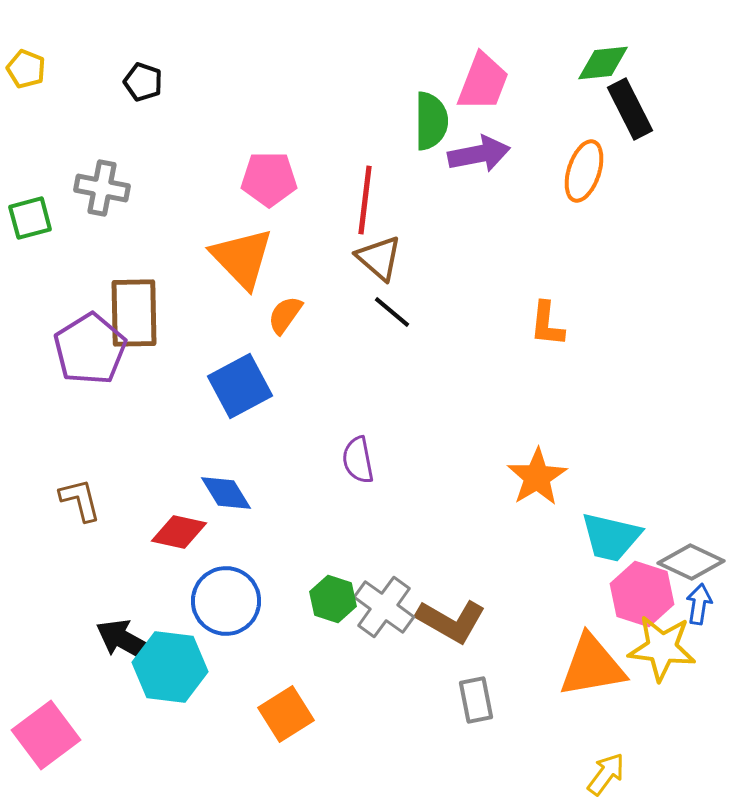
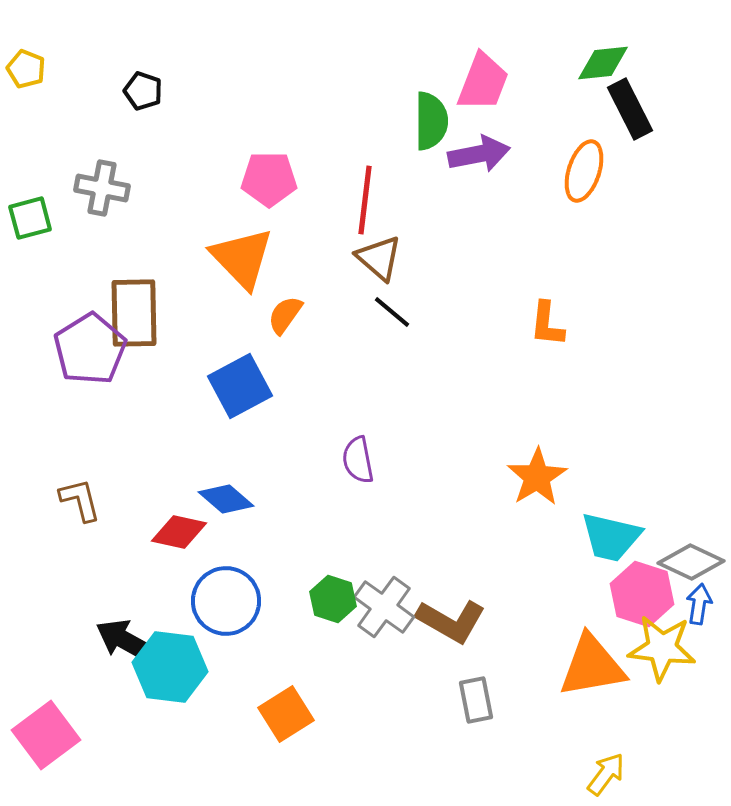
black pentagon at (143, 82): moved 9 px down
blue diamond at (226, 493): moved 6 px down; rotated 18 degrees counterclockwise
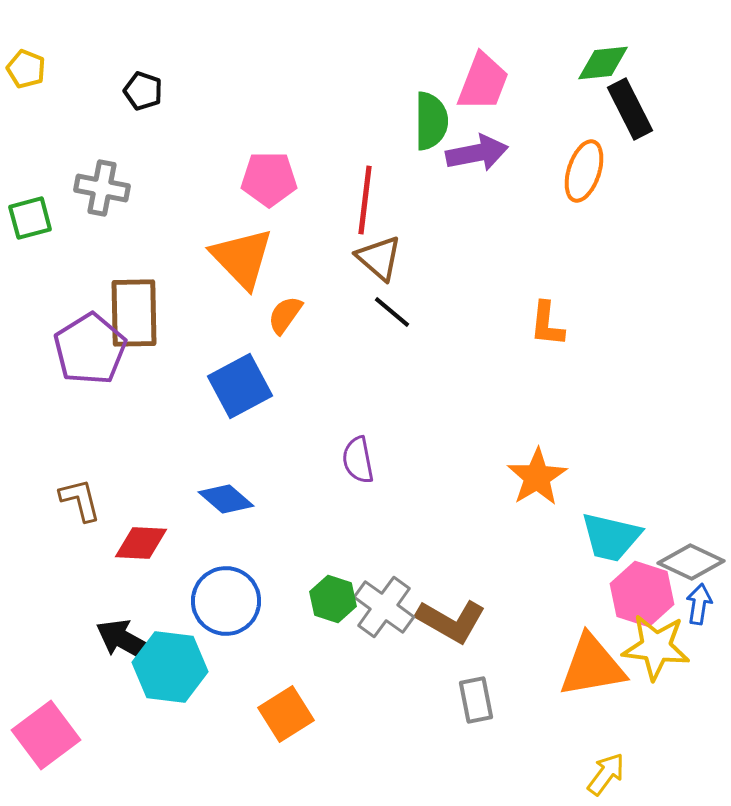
purple arrow at (479, 154): moved 2 px left, 1 px up
red diamond at (179, 532): moved 38 px left, 11 px down; rotated 10 degrees counterclockwise
yellow star at (662, 648): moved 6 px left, 1 px up
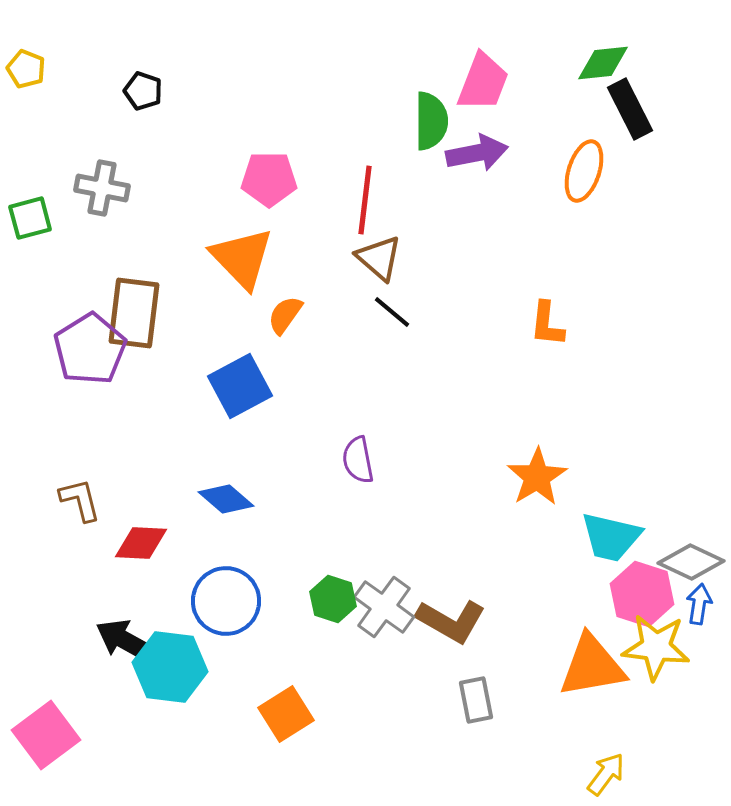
brown rectangle at (134, 313): rotated 8 degrees clockwise
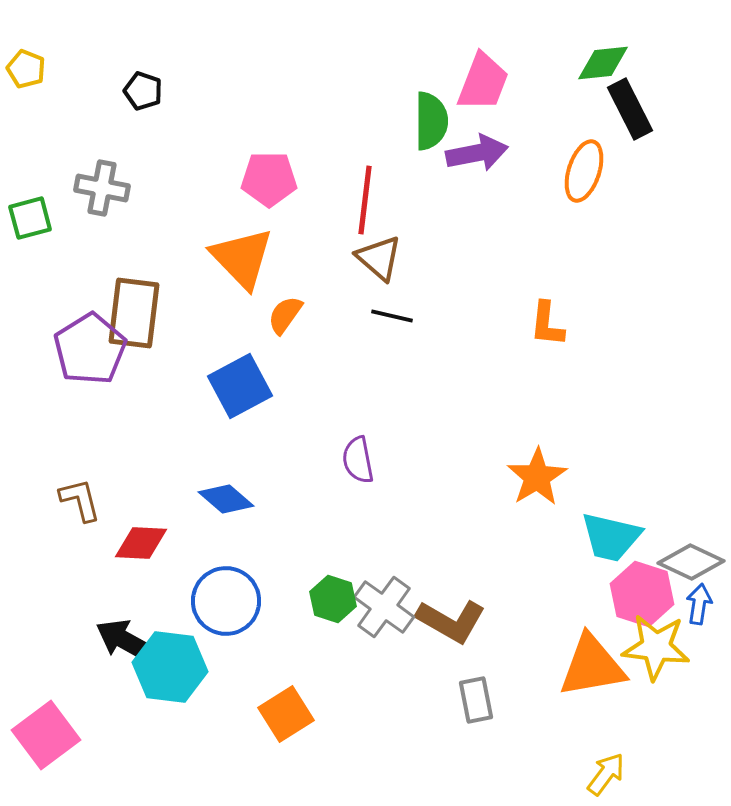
black line at (392, 312): moved 4 px down; rotated 27 degrees counterclockwise
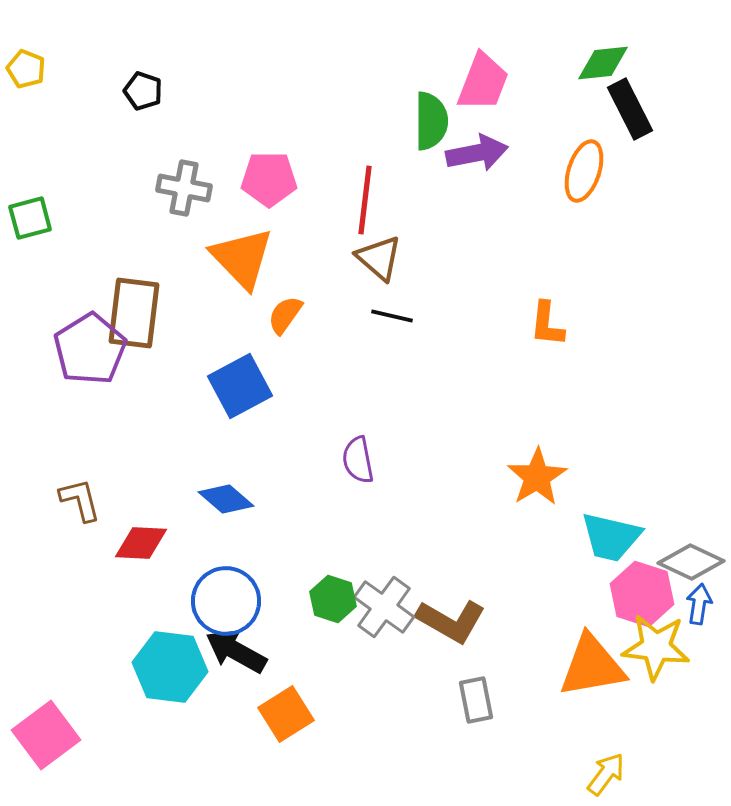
gray cross at (102, 188): moved 82 px right
black arrow at (126, 641): moved 110 px right, 10 px down
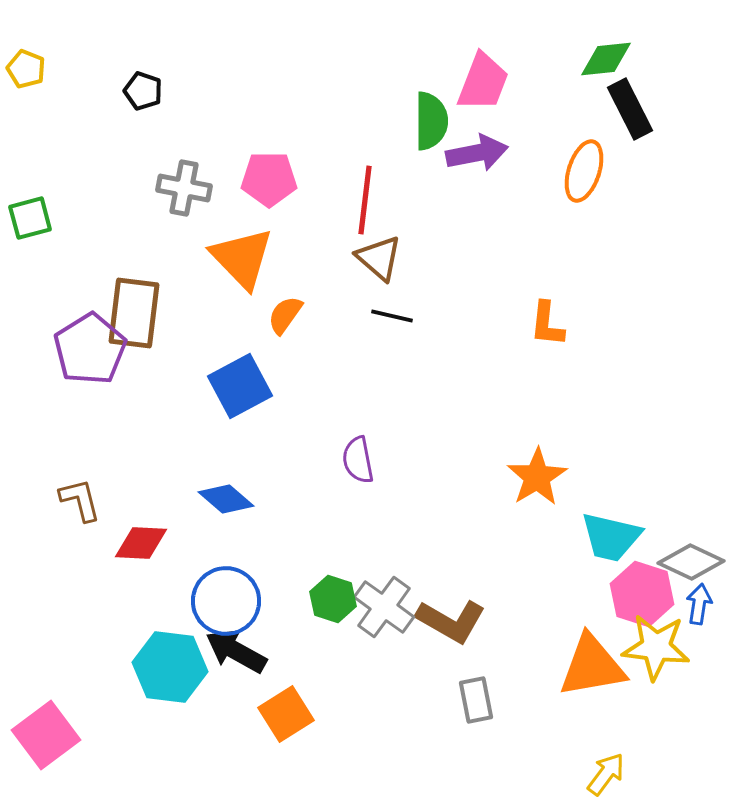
green diamond at (603, 63): moved 3 px right, 4 px up
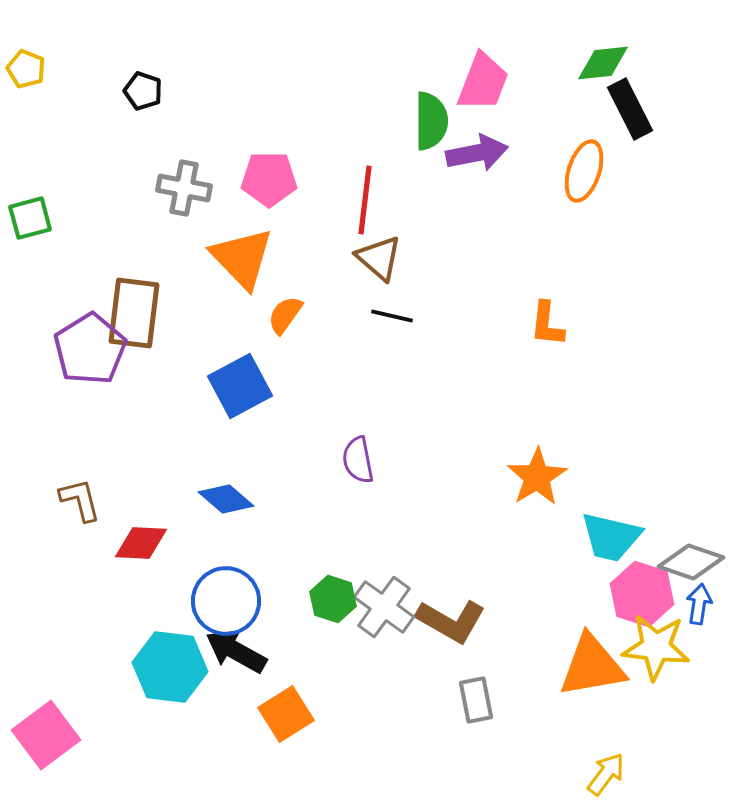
green diamond at (606, 59): moved 3 px left, 4 px down
gray diamond at (691, 562): rotated 6 degrees counterclockwise
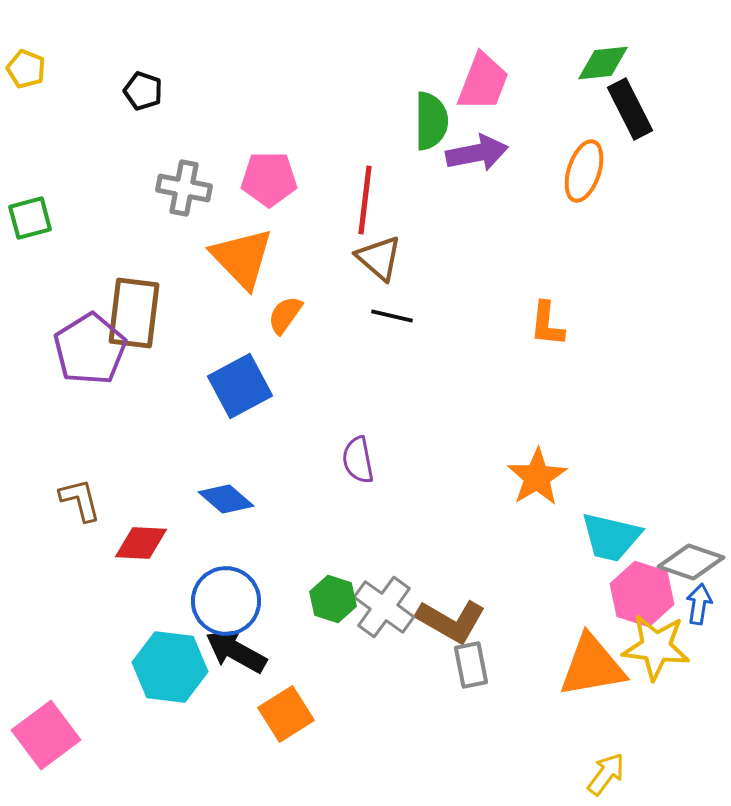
gray rectangle at (476, 700): moved 5 px left, 35 px up
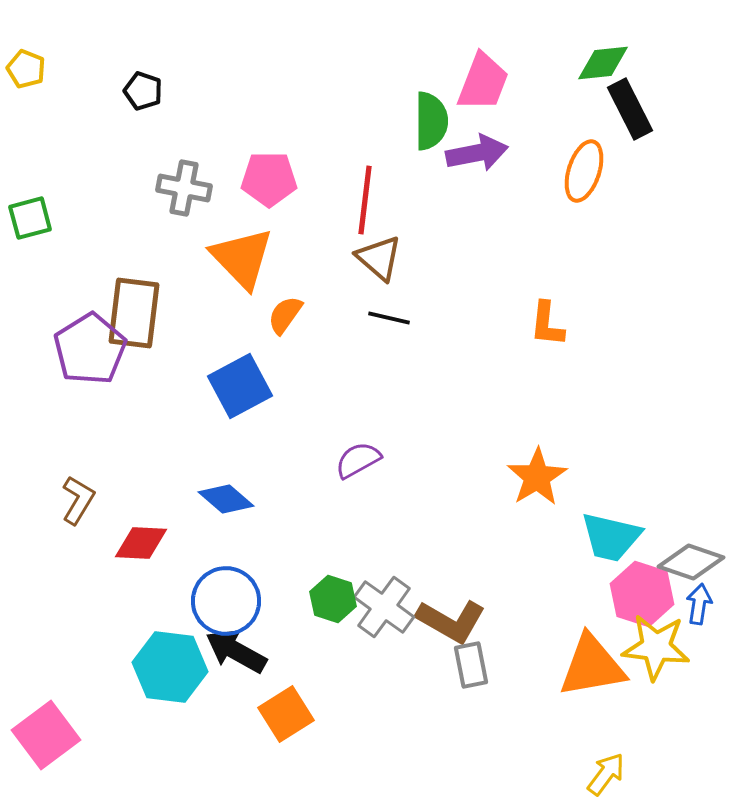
black line at (392, 316): moved 3 px left, 2 px down
purple semicircle at (358, 460): rotated 72 degrees clockwise
brown L-shape at (80, 500): moved 2 px left; rotated 45 degrees clockwise
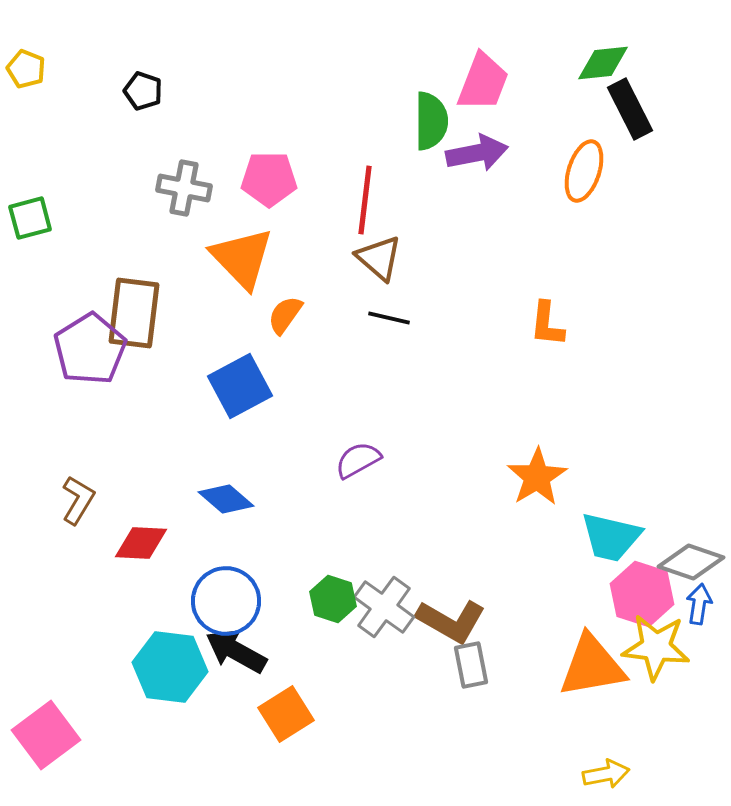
yellow arrow at (606, 774): rotated 42 degrees clockwise
